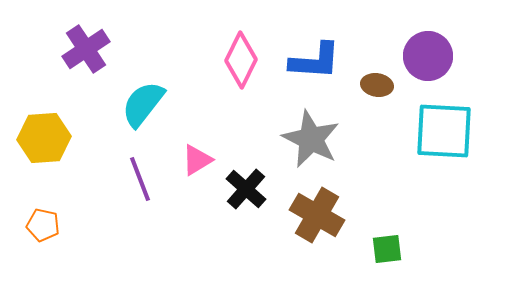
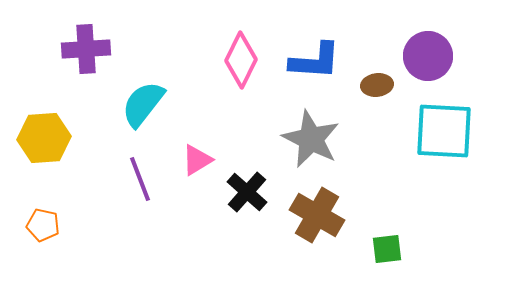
purple cross: rotated 30 degrees clockwise
brown ellipse: rotated 16 degrees counterclockwise
black cross: moved 1 px right, 3 px down
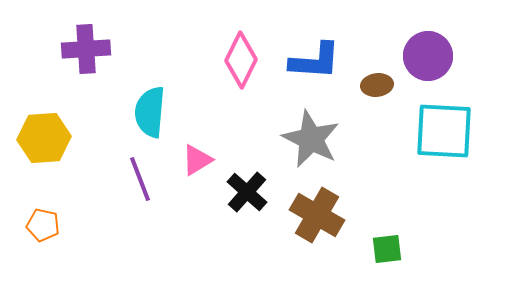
cyan semicircle: moved 7 px right, 8 px down; rotated 33 degrees counterclockwise
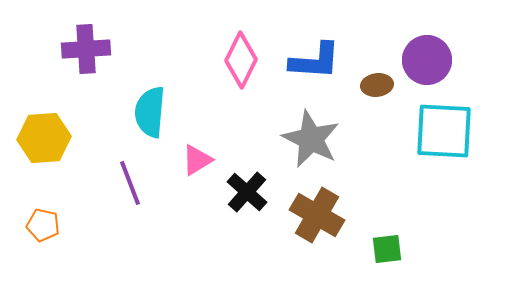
purple circle: moved 1 px left, 4 px down
purple line: moved 10 px left, 4 px down
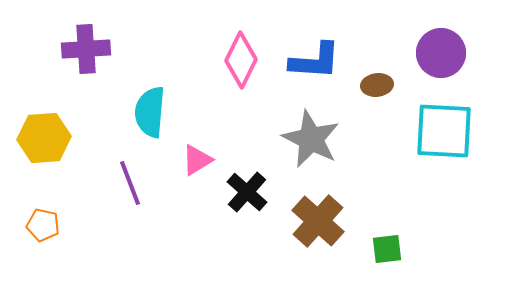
purple circle: moved 14 px right, 7 px up
brown cross: moved 1 px right, 6 px down; rotated 12 degrees clockwise
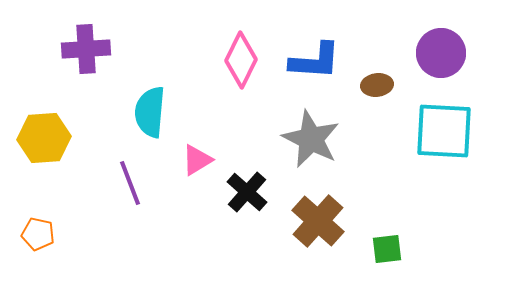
orange pentagon: moved 5 px left, 9 px down
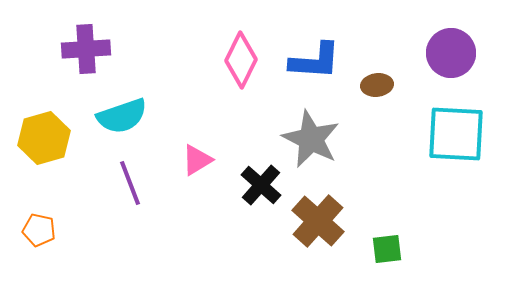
purple circle: moved 10 px right
cyan semicircle: moved 28 px left, 4 px down; rotated 114 degrees counterclockwise
cyan square: moved 12 px right, 3 px down
yellow hexagon: rotated 12 degrees counterclockwise
black cross: moved 14 px right, 7 px up
orange pentagon: moved 1 px right, 4 px up
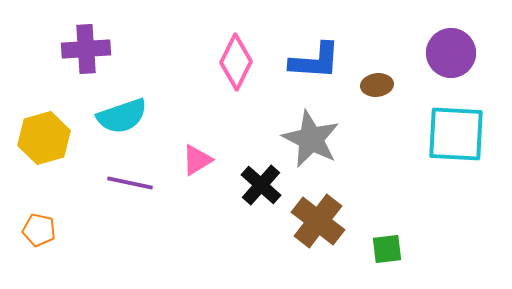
pink diamond: moved 5 px left, 2 px down
purple line: rotated 57 degrees counterclockwise
brown cross: rotated 4 degrees counterclockwise
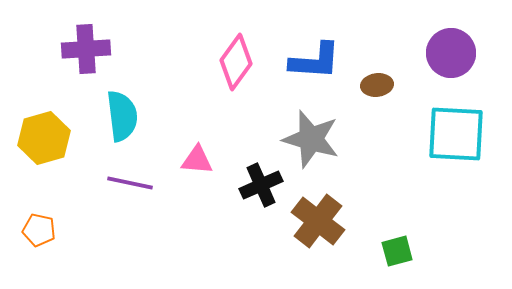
pink diamond: rotated 10 degrees clockwise
cyan semicircle: rotated 78 degrees counterclockwise
gray star: rotated 10 degrees counterclockwise
pink triangle: rotated 36 degrees clockwise
black cross: rotated 24 degrees clockwise
green square: moved 10 px right, 2 px down; rotated 8 degrees counterclockwise
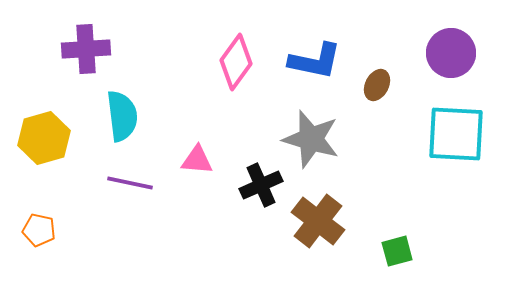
blue L-shape: rotated 8 degrees clockwise
brown ellipse: rotated 56 degrees counterclockwise
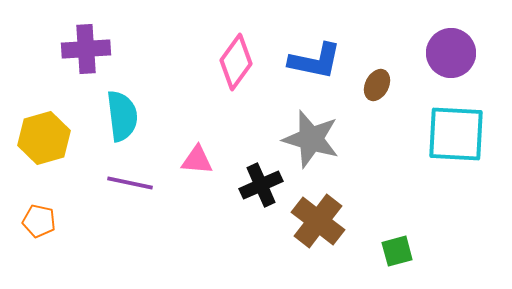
orange pentagon: moved 9 px up
